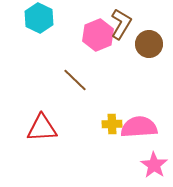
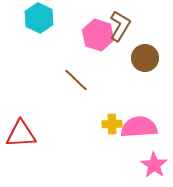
brown L-shape: moved 1 px left, 2 px down
pink hexagon: rotated 20 degrees counterclockwise
brown circle: moved 4 px left, 14 px down
brown line: moved 1 px right
red triangle: moved 21 px left, 6 px down
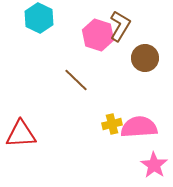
yellow cross: rotated 12 degrees counterclockwise
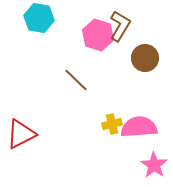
cyan hexagon: rotated 16 degrees counterclockwise
red triangle: rotated 24 degrees counterclockwise
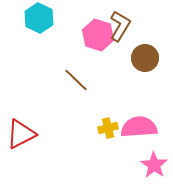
cyan hexagon: rotated 16 degrees clockwise
yellow cross: moved 4 px left, 4 px down
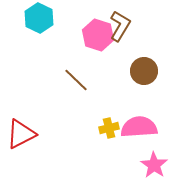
brown circle: moved 1 px left, 13 px down
yellow cross: moved 1 px right
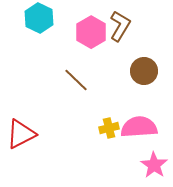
pink hexagon: moved 7 px left, 3 px up; rotated 12 degrees clockwise
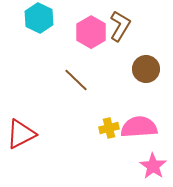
brown circle: moved 2 px right, 2 px up
pink star: moved 1 px left, 1 px down
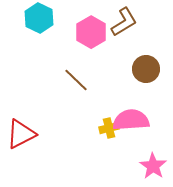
brown L-shape: moved 4 px right, 4 px up; rotated 28 degrees clockwise
pink semicircle: moved 8 px left, 7 px up
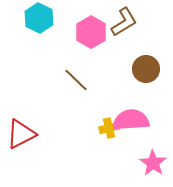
pink star: moved 3 px up
